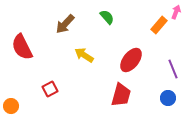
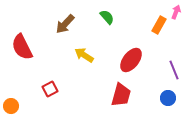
orange rectangle: rotated 12 degrees counterclockwise
purple line: moved 1 px right, 1 px down
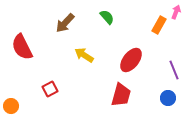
brown arrow: moved 1 px up
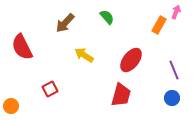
blue circle: moved 4 px right
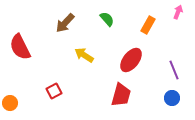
pink arrow: moved 2 px right
green semicircle: moved 2 px down
orange rectangle: moved 11 px left
red semicircle: moved 2 px left
red square: moved 4 px right, 2 px down
orange circle: moved 1 px left, 3 px up
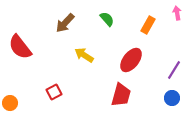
pink arrow: moved 1 px left, 1 px down; rotated 32 degrees counterclockwise
red semicircle: rotated 12 degrees counterclockwise
purple line: rotated 54 degrees clockwise
red square: moved 1 px down
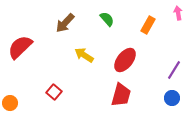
pink arrow: moved 1 px right
red semicircle: rotated 84 degrees clockwise
red ellipse: moved 6 px left
red square: rotated 21 degrees counterclockwise
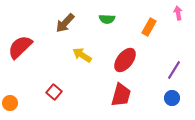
green semicircle: rotated 133 degrees clockwise
orange rectangle: moved 1 px right, 2 px down
yellow arrow: moved 2 px left
